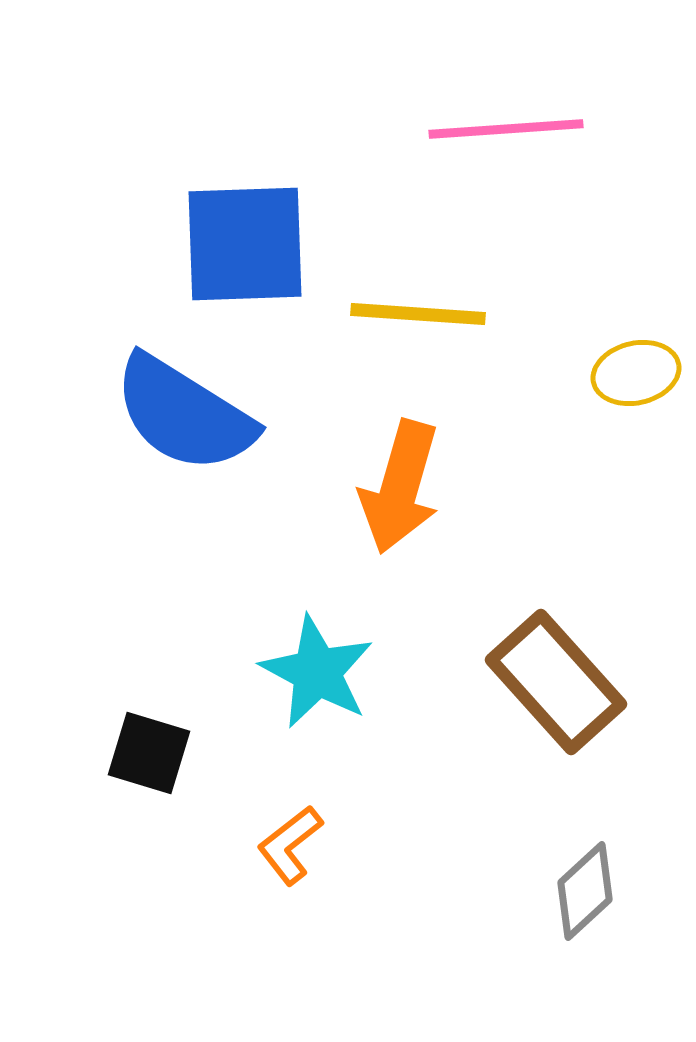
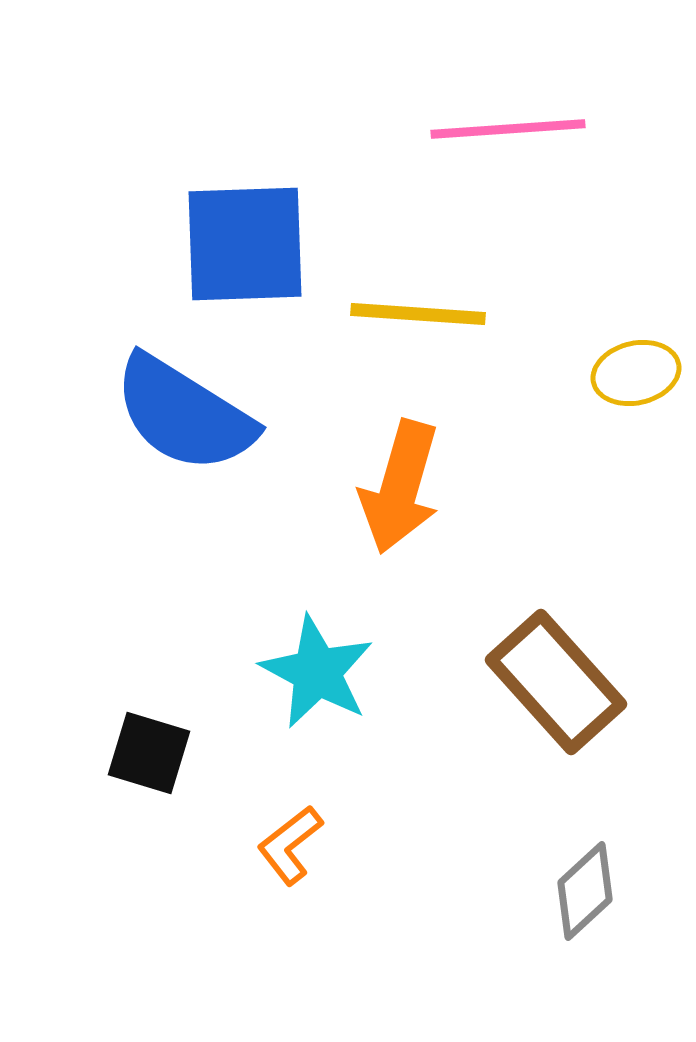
pink line: moved 2 px right
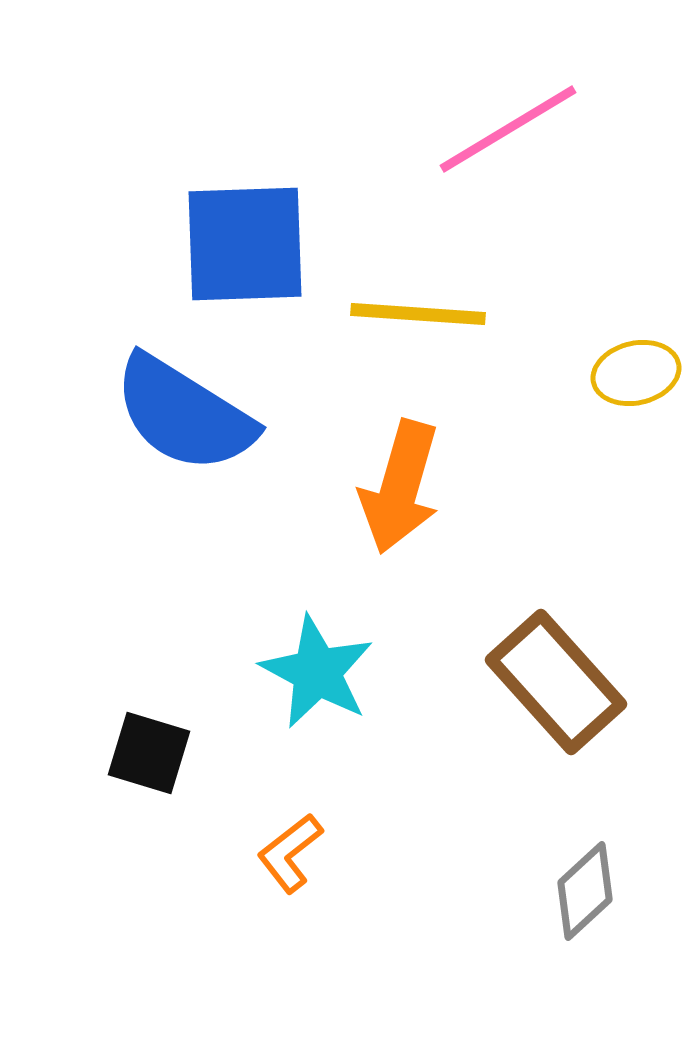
pink line: rotated 27 degrees counterclockwise
orange L-shape: moved 8 px down
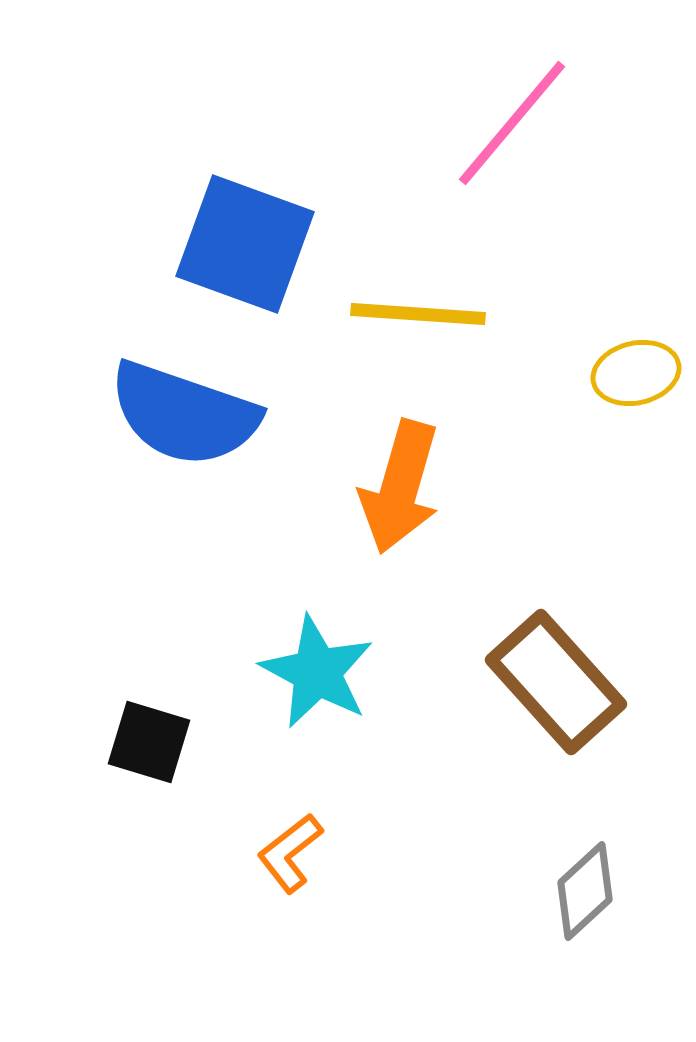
pink line: moved 4 px right, 6 px up; rotated 19 degrees counterclockwise
blue square: rotated 22 degrees clockwise
blue semicircle: rotated 13 degrees counterclockwise
black square: moved 11 px up
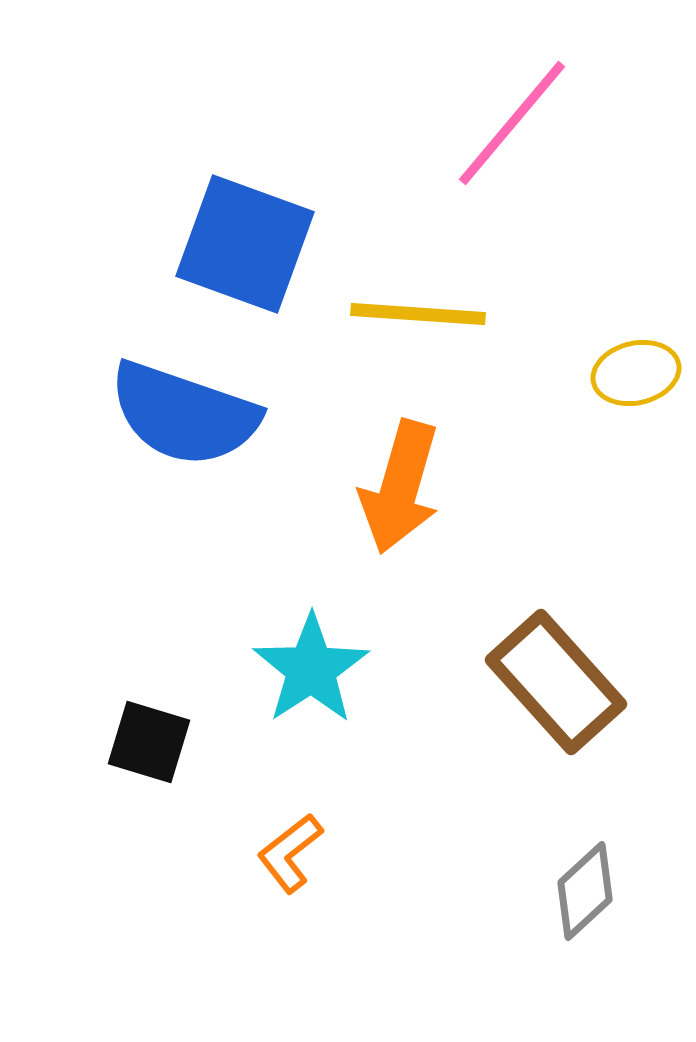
cyan star: moved 6 px left, 3 px up; rotated 11 degrees clockwise
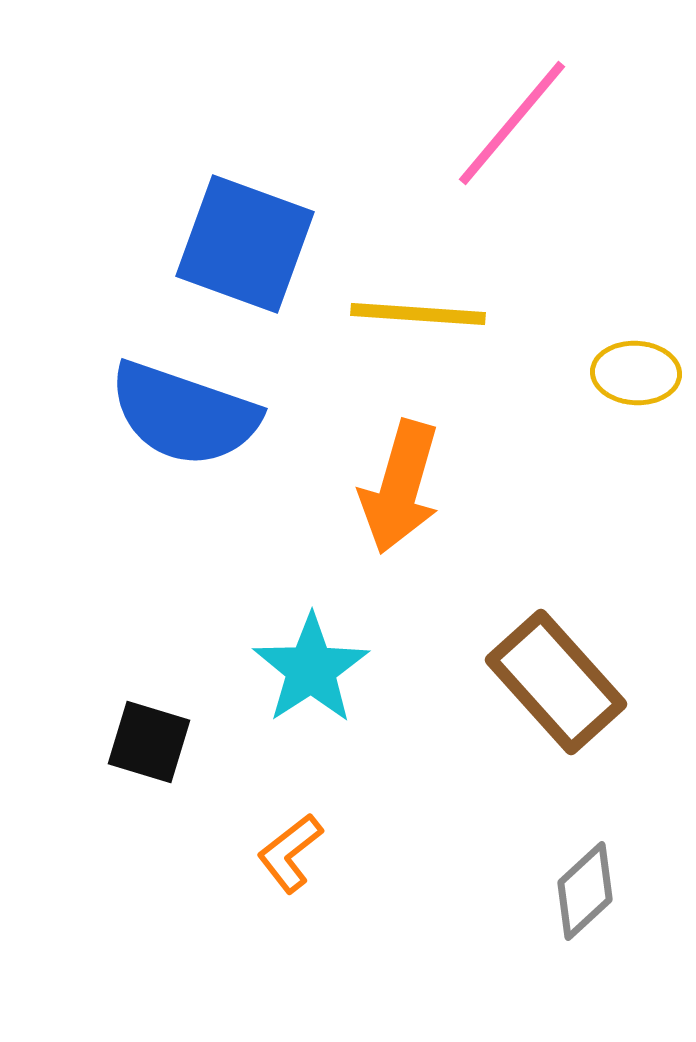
yellow ellipse: rotated 16 degrees clockwise
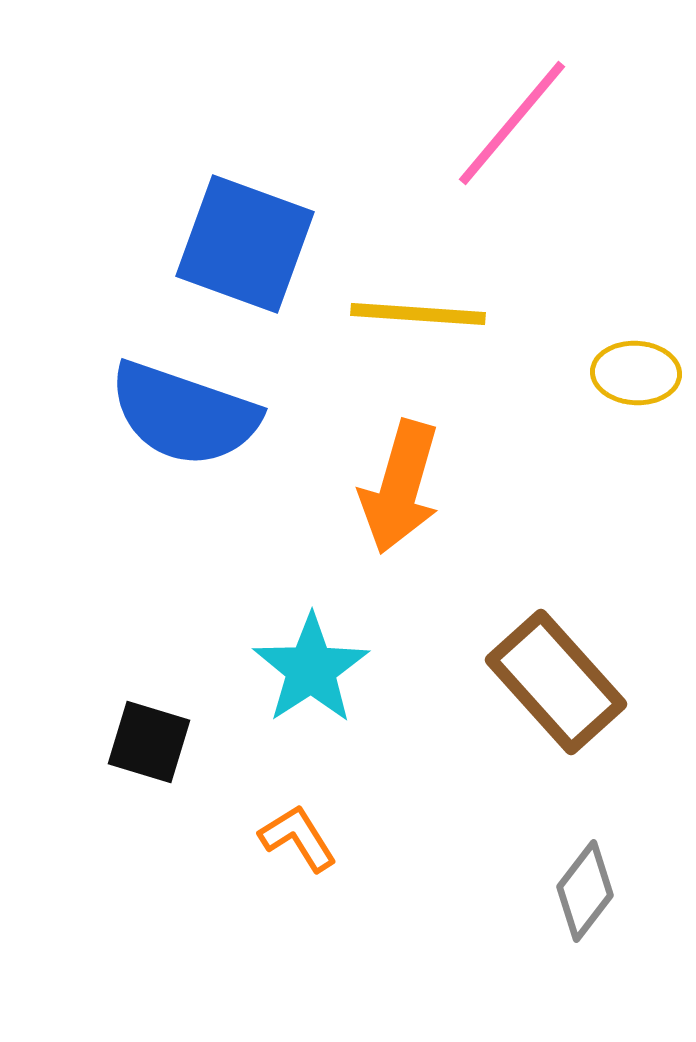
orange L-shape: moved 8 px right, 15 px up; rotated 96 degrees clockwise
gray diamond: rotated 10 degrees counterclockwise
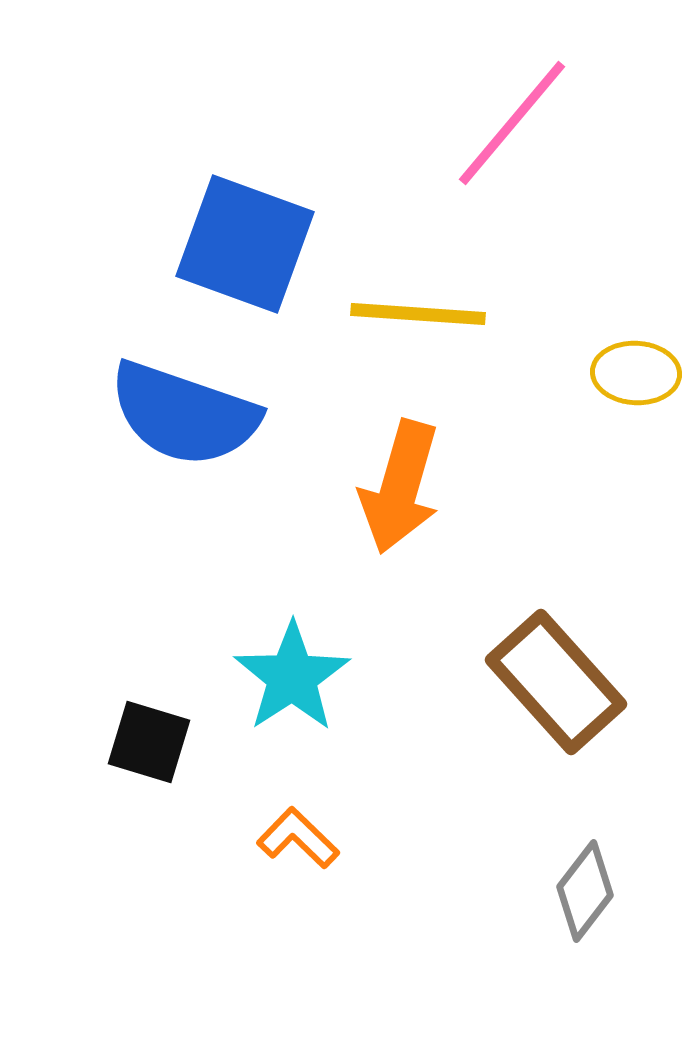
cyan star: moved 19 px left, 8 px down
orange L-shape: rotated 14 degrees counterclockwise
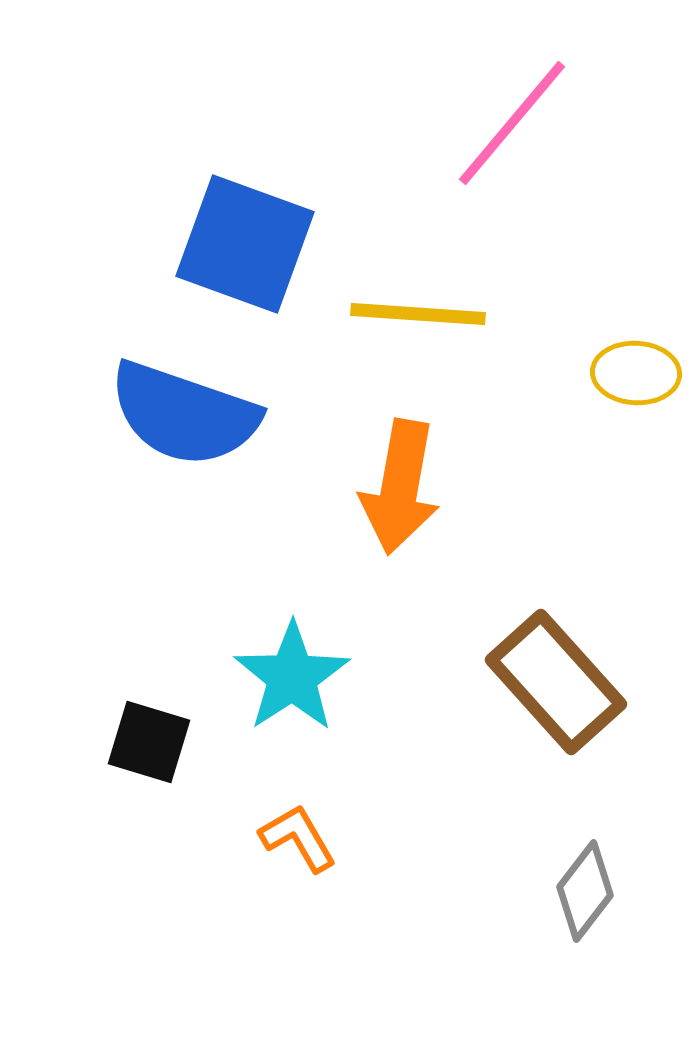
orange arrow: rotated 6 degrees counterclockwise
orange L-shape: rotated 16 degrees clockwise
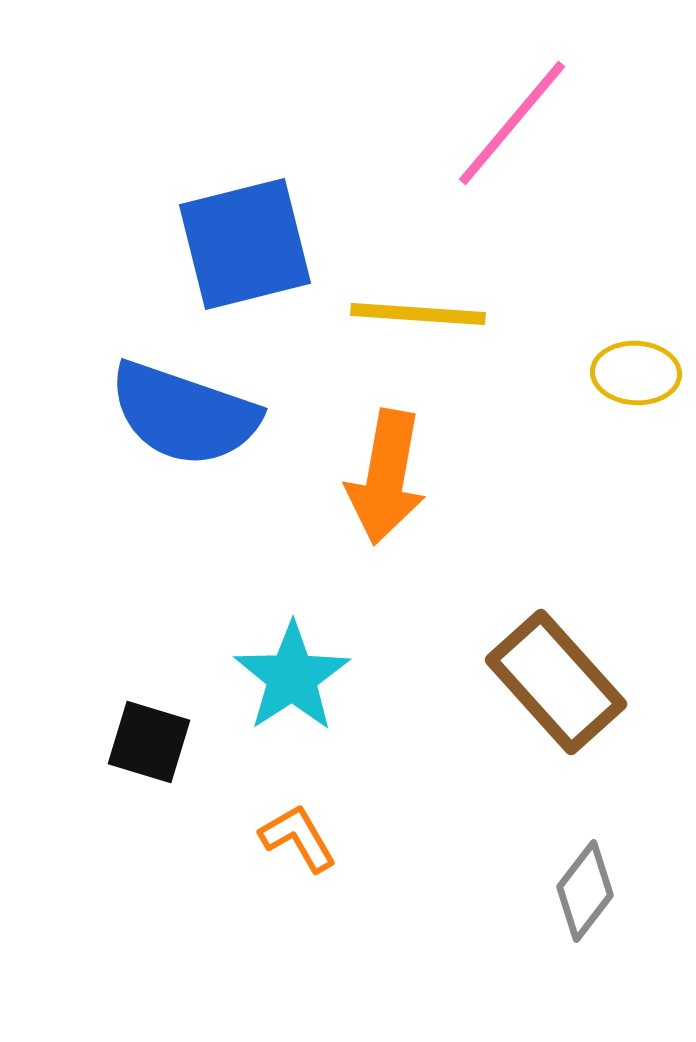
blue square: rotated 34 degrees counterclockwise
orange arrow: moved 14 px left, 10 px up
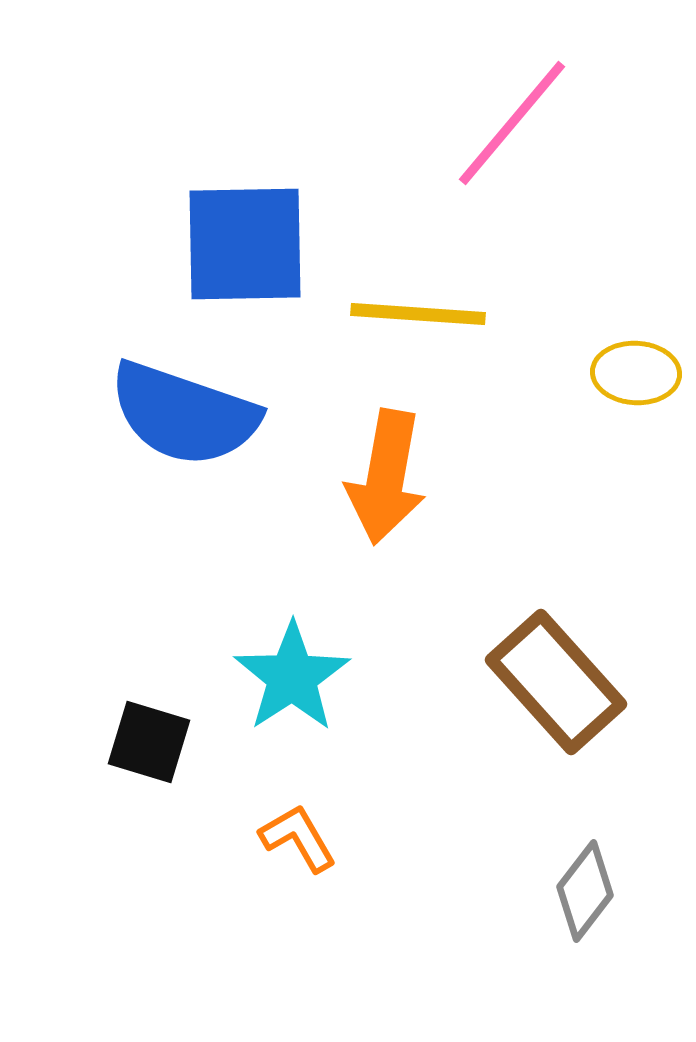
blue square: rotated 13 degrees clockwise
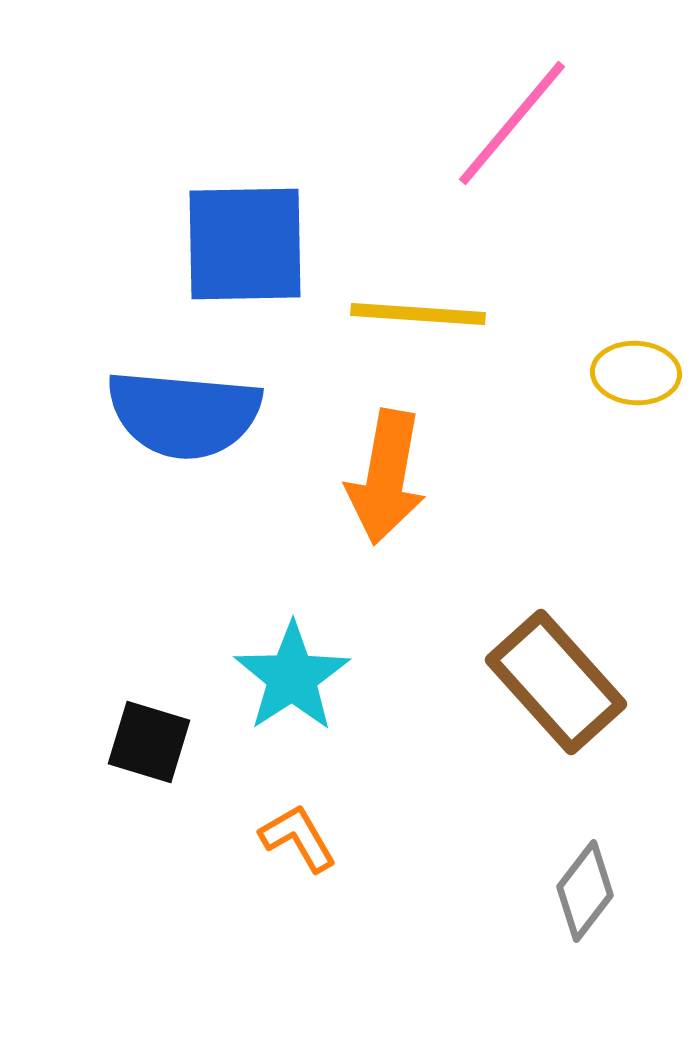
blue semicircle: rotated 14 degrees counterclockwise
